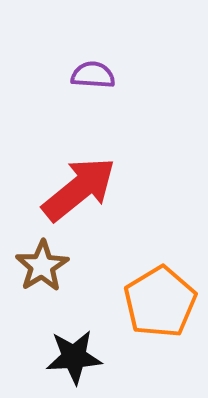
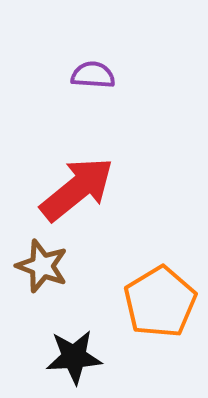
red arrow: moved 2 px left
brown star: rotated 20 degrees counterclockwise
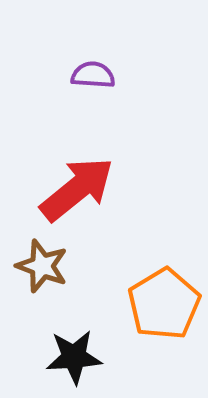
orange pentagon: moved 4 px right, 2 px down
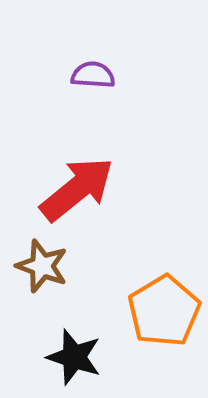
orange pentagon: moved 7 px down
black star: rotated 22 degrees clockwise
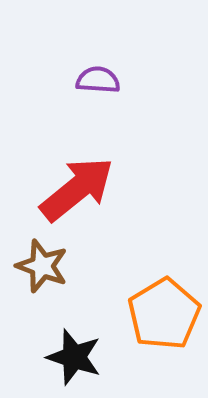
purple semicircle: moved 5 px right, 5 px down
orange pentagon: moved 3 px down
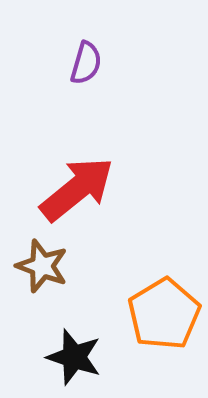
purple semicircle: moved 12 px left, 17 px up; rotated 102 degrees clockwise
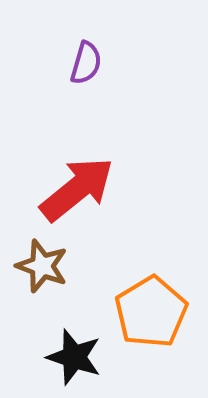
orange pentagon: moved 13 px left, 2 px up
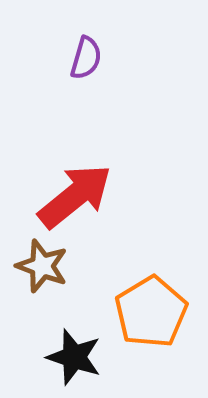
purple semicircle: moved 5 px up
red arrow: moved 2 px left, 7 px down
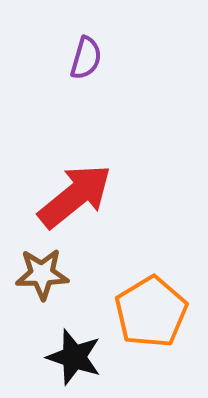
brown star: moved 8 px down; rotated 22 degrees counterclockwise
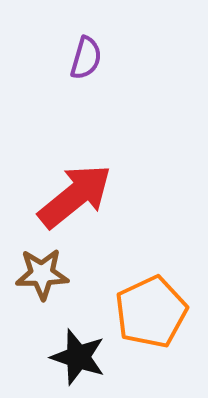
orange pentagon: rotated 6 degrees clockwise
black star: moved 4 px right
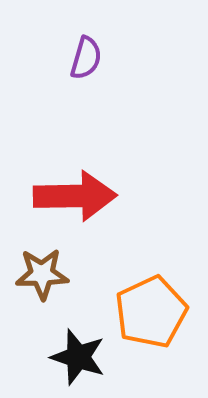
red arrow: rotated 38 degrees clockwise
